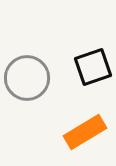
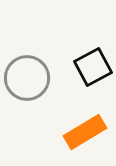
black square: rotated 9 degrees counterclockwise
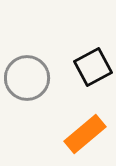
orange rectangle: moved 2 px down; rotated 9 degrees counterclockwise
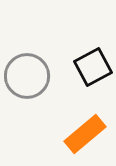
gray circle: moved 2 px up
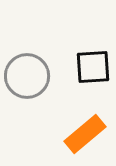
black square: rotated 24 degrees clockwise
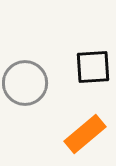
gray circle: moved 2 px left, 7 px down
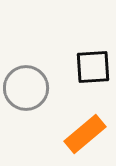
gray circle: moved 1 px right, 5 px down
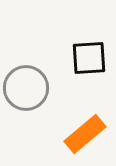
black square: moved 4 px left, 9 px up
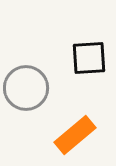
orange rectangle: moved 10 px left, 1 px down
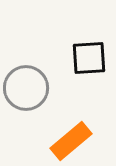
orange rectangle: moved 4 px left, 6 px down
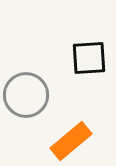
gray circle: moved 7 px down
